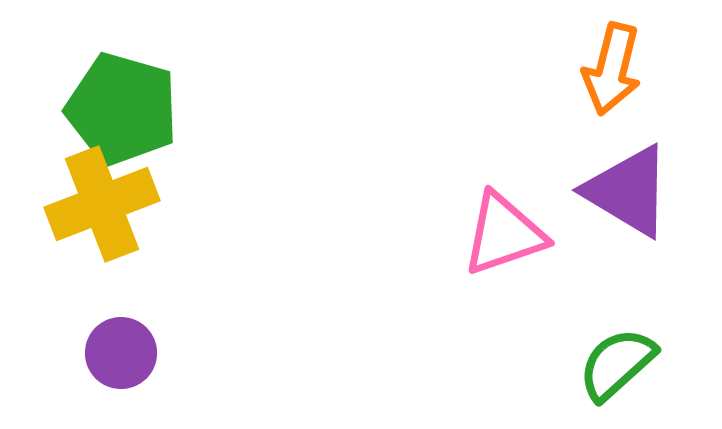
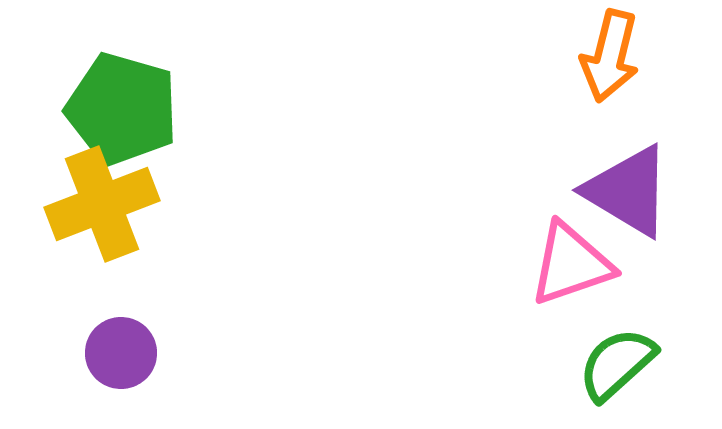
orange arrow: moved 2 px left, 13 px up
pink triangle: moved 67 px right, 30 px down
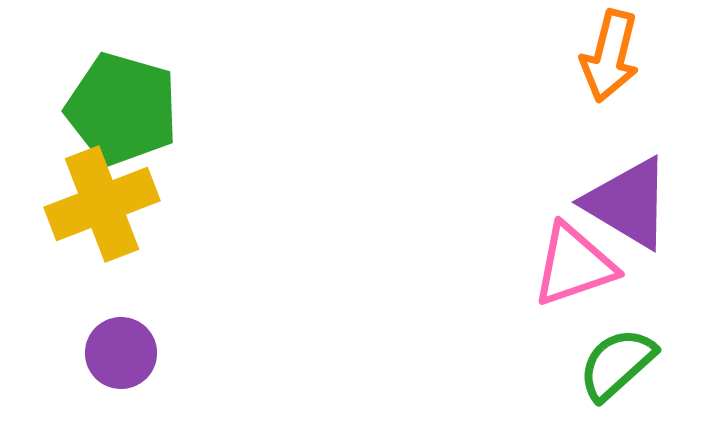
purple triangle: moved 12 px down
pink triangle: moved 3 px right, 1 px down
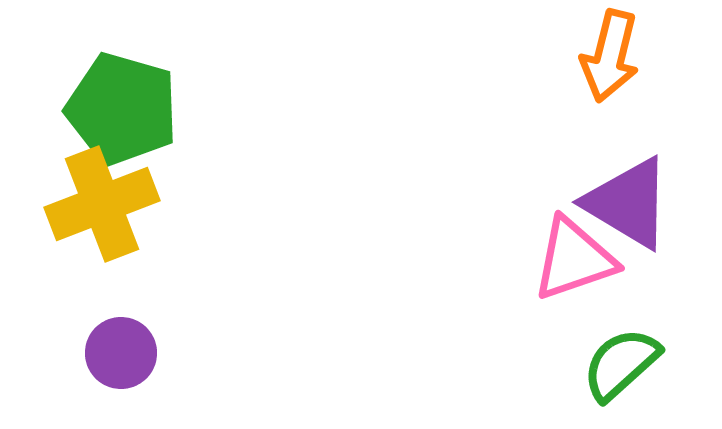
pink triangle: moved 6 px up
green semicircle: moved 4 px right
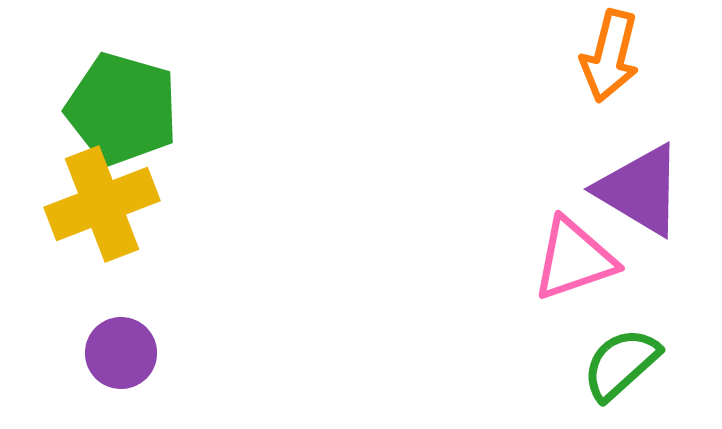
purple triangle: moved 12 px right, 13 px up
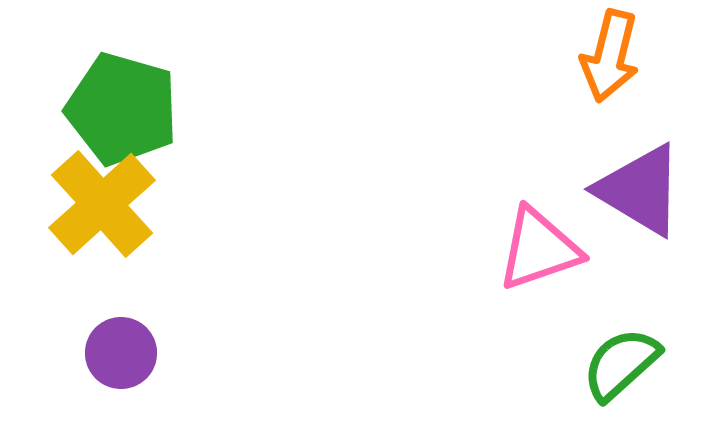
yellow cross: rotated 21 degrees counterclockwise
pink triangle: moved 35 px left, 10 px up
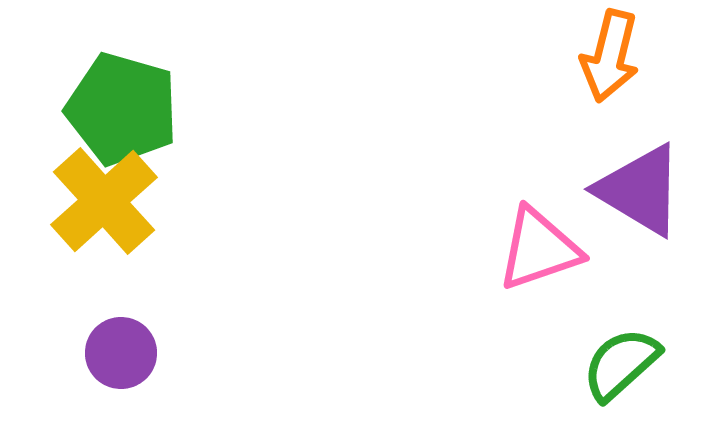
yellow cross: moved 2 px right, 3 px up
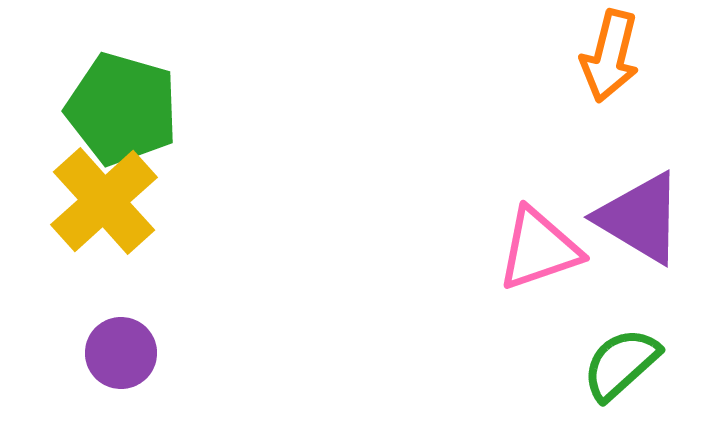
purple triangle: moved 28 px down
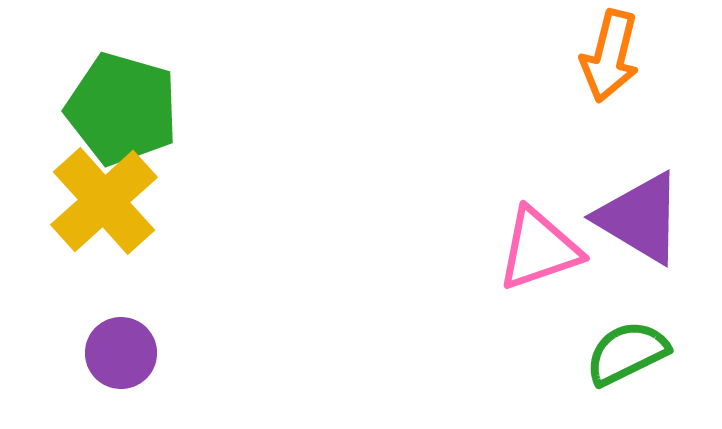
green semicircle: moved 6 px right, 11 px up; rotated 16 degrees clockwise
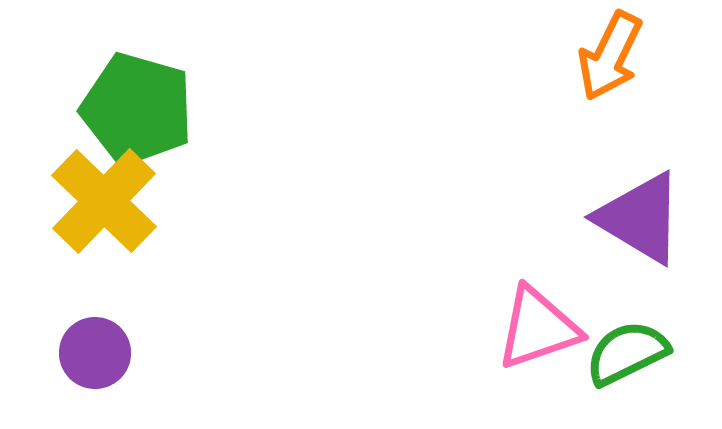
orange arrow: rotated 12 degrees clockwise
green pentagon: moved 15 px right
yellow cross: rotated 4 degrees counterclockwise
pink triangle: moved 1 px left, 79 px down
purple circle: moved 26 px left
